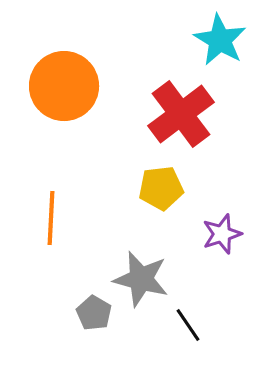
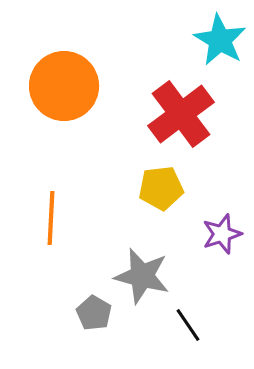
gray star: moved 1 px right, 3 px up
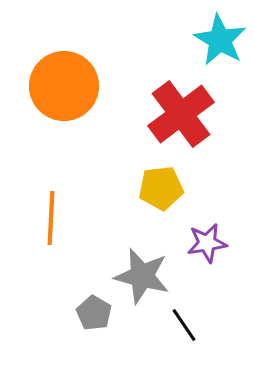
purple star: moved 15 px left, 9 px down; rotated 9 degrees clockwise
black line: moved 4 px left
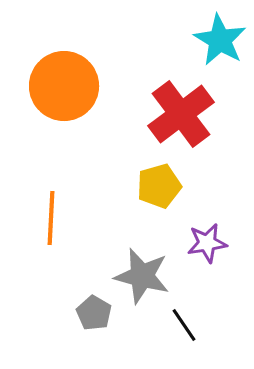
yellow pentagon: moved 2 px left, 2 px up; rotated 9 degrees counterclockwise
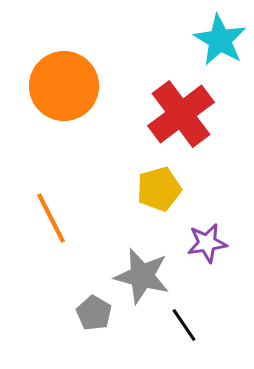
yellow pentagon: moved 3 px down
orange line: rotated 30 degrees counterclockwise
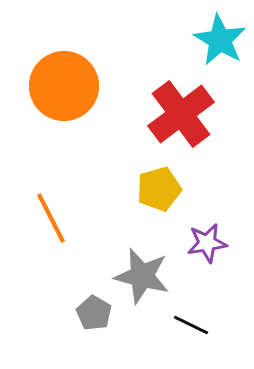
black line: moved 7 px right; rotated 30 degrees counterclockwise
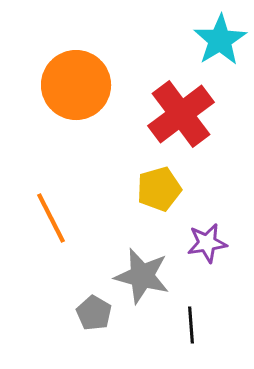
cyan star: rotated 10 degrees clockwise
orange circle: moved 12 px right, 1 px up
black line: rotated 60 degrees clockwise
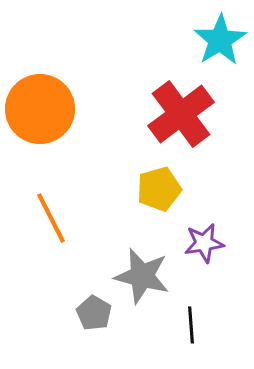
orange circle: moved 36 px left, 24 px down
purple star: moved 3 px left
